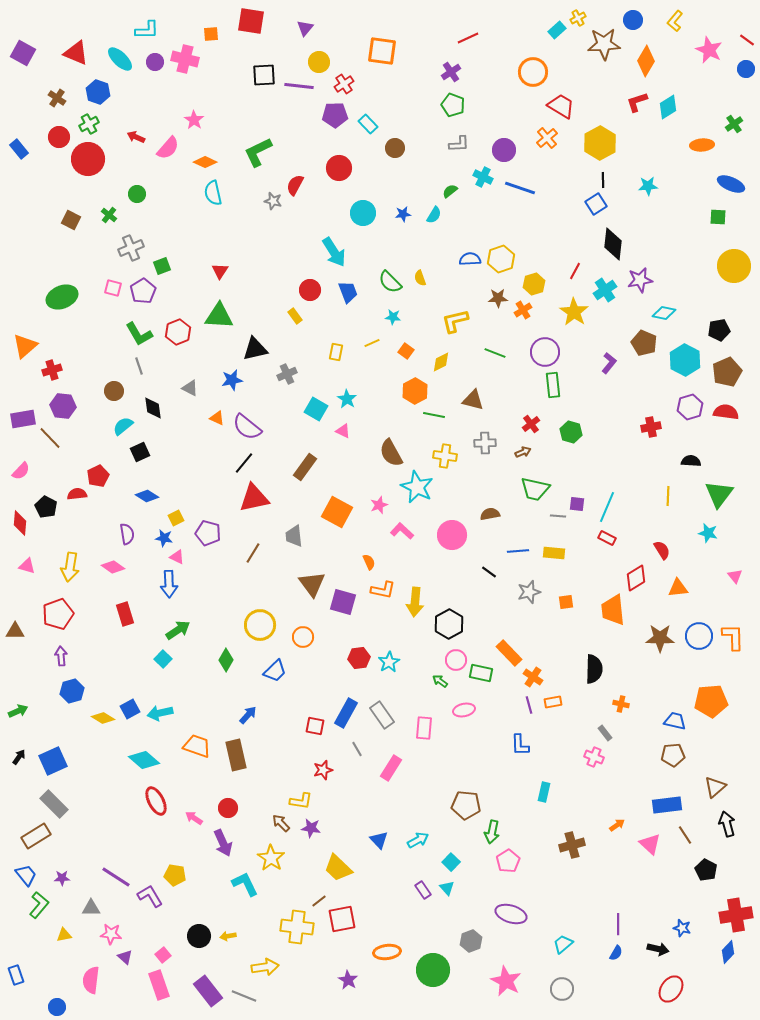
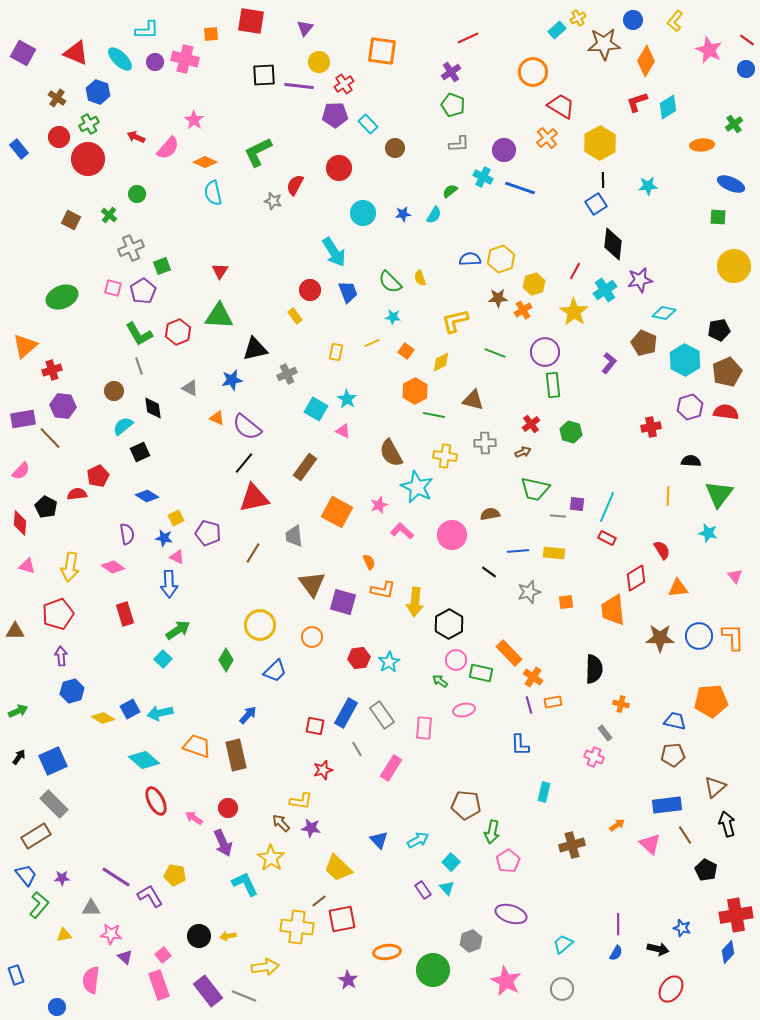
orange circle at (303, 637): moved 9 px right
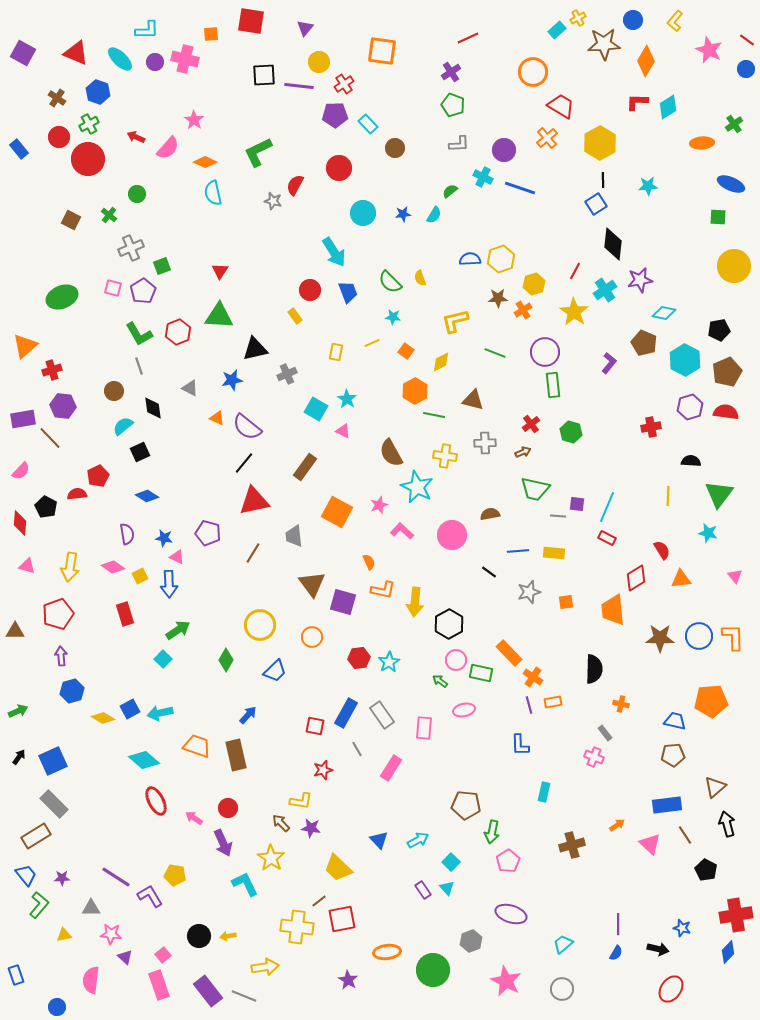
red L-shape at (637, 102): rotated 20 degrees clockwise
orange ellipse at (702, 145): moved 2 px up
red triangle at (254, 498): moved 3 px down
yellow square at (176, 518): moved 36 px left, 58 px down
orange triangle at (678, 588): moved 3 px right, 9 px up
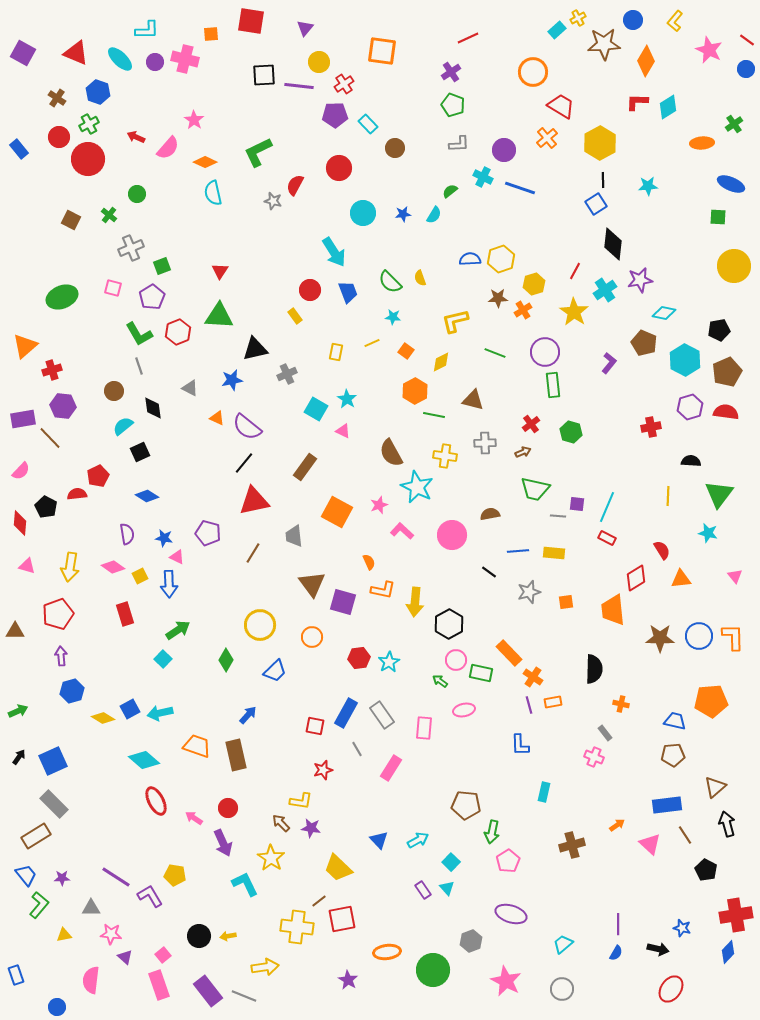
purple pentagon at (143, 291): moved 9 px right, 6 px down
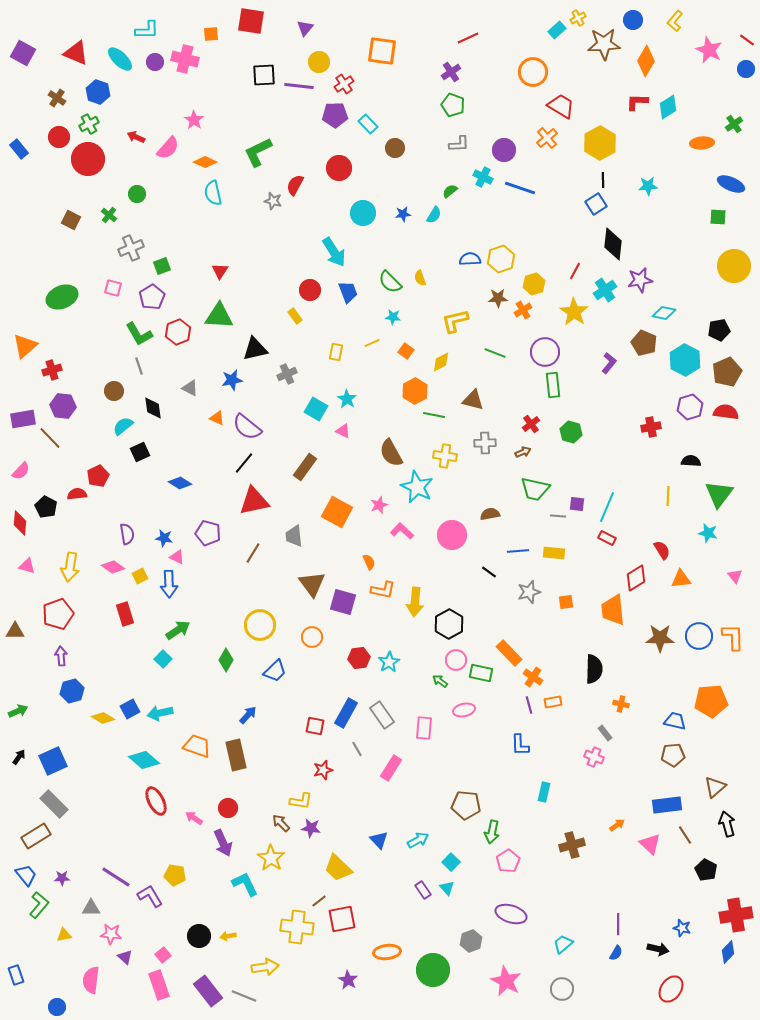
blue diamond at (147, 496): moved 33 px right, 13 px up
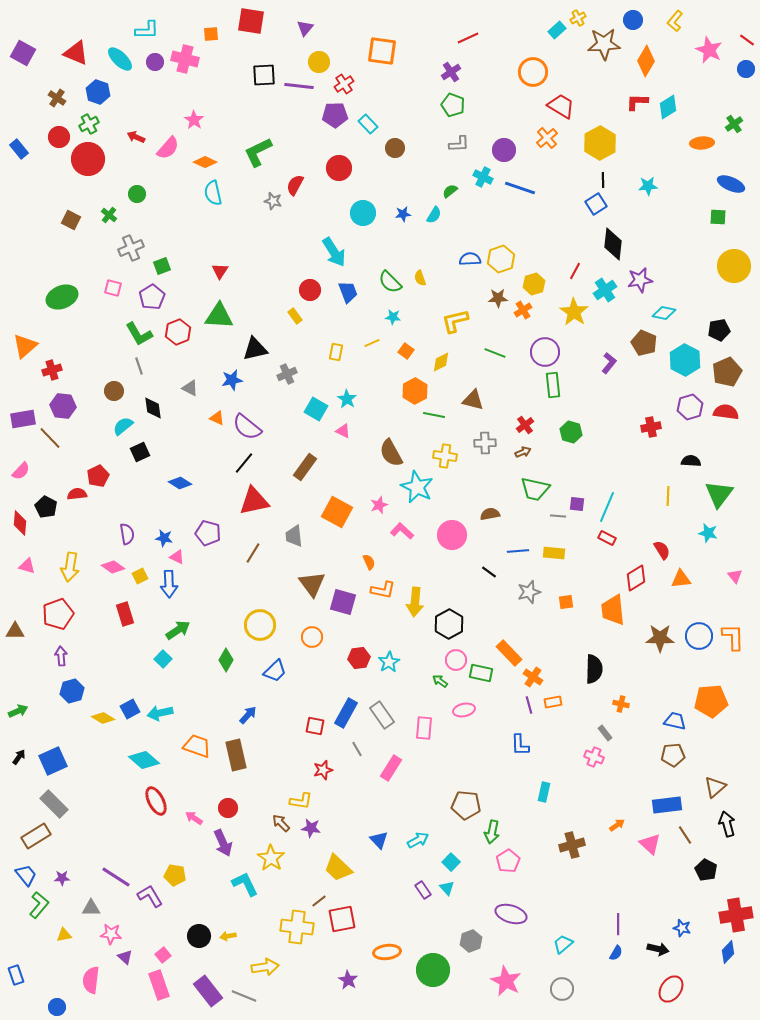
red cross at (531, 424): moved 6 px left, 1 px down
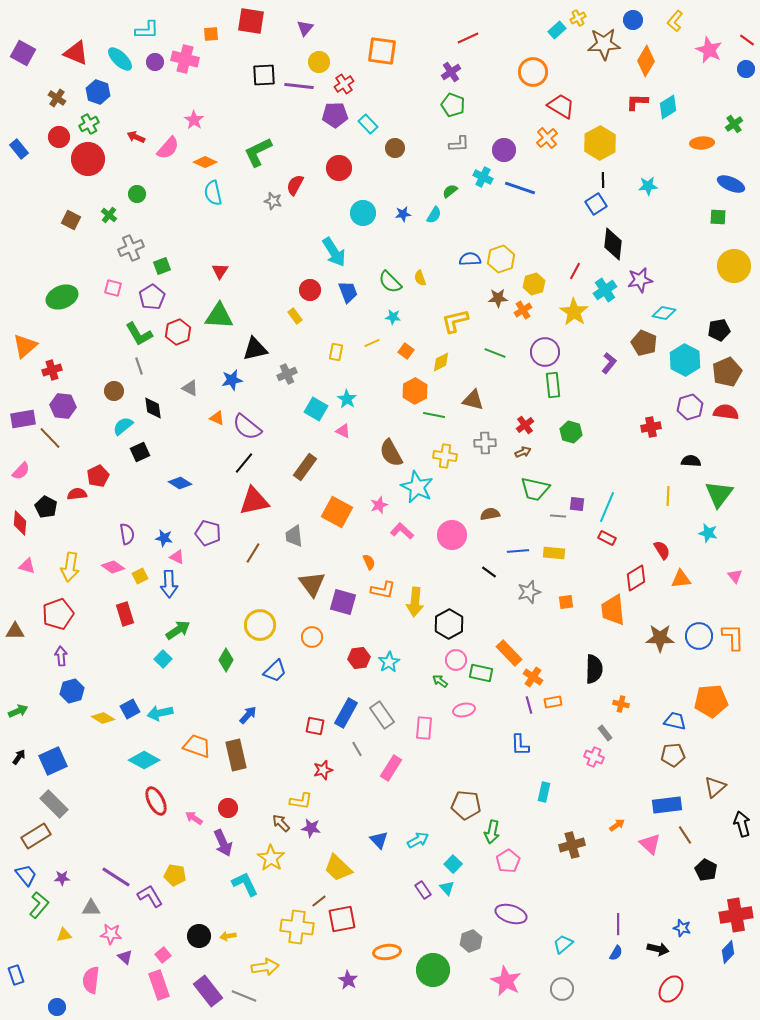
cyan diamond at (144, 760): rotated 12 degrees counterclockwise
black arrow at (727, 824): moved 15 px right
cyan square at (451, 862): moved 2 px right, 2 px down
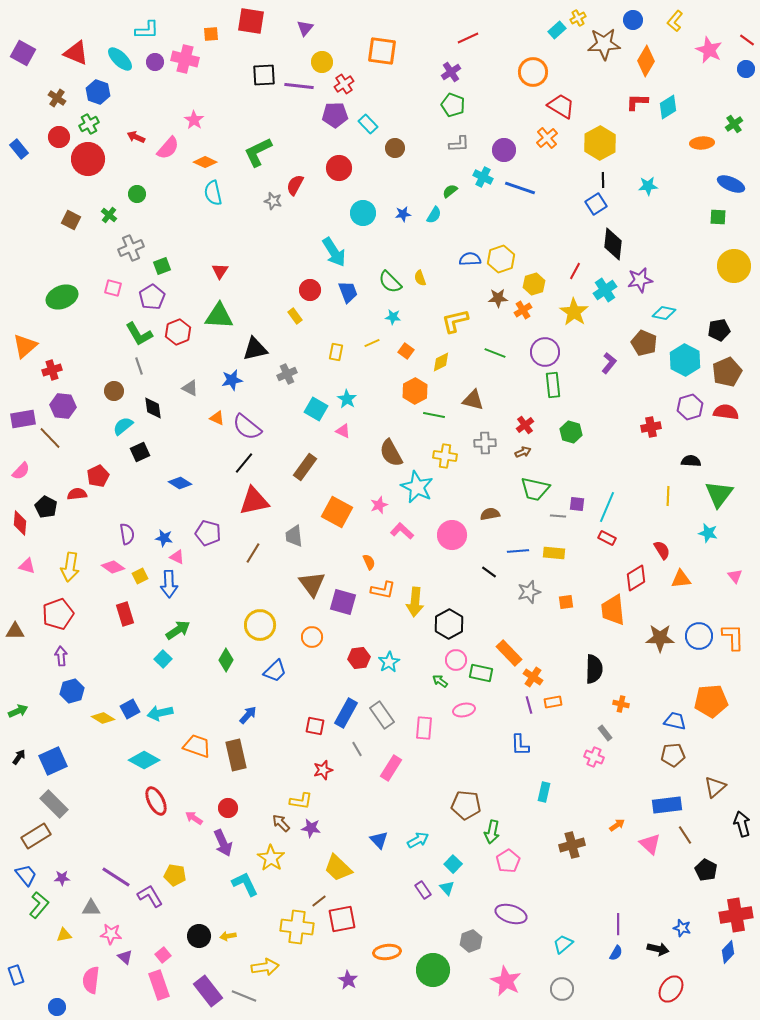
yellow circle at (319, 62): moved 3 px right
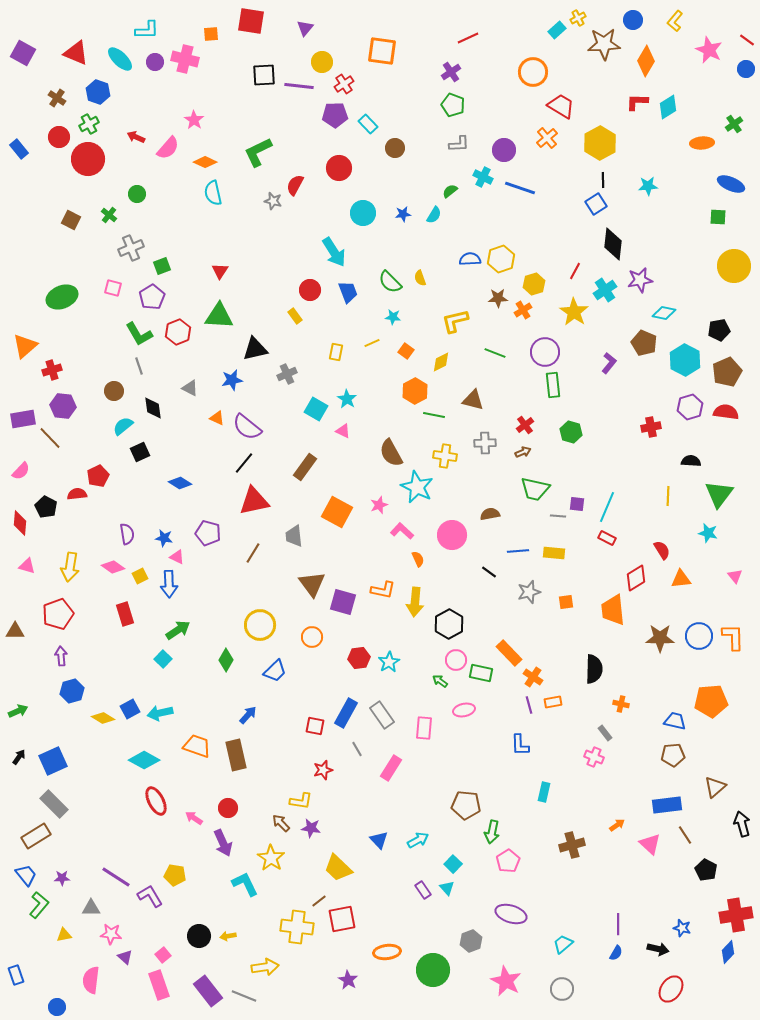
orange semicircle at (369, 562): moved 49 px right, 3 px up
